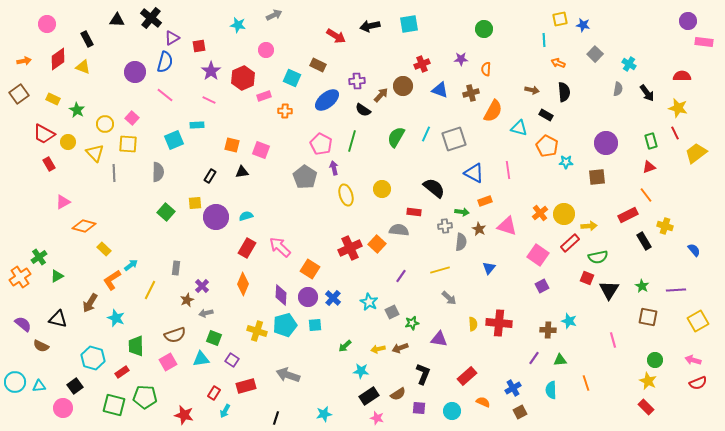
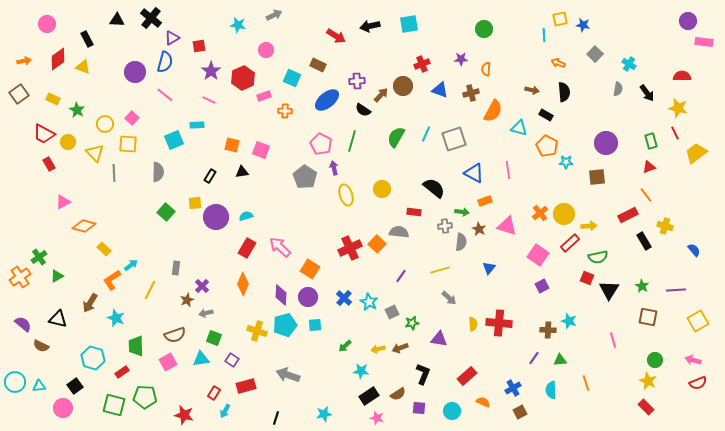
cyan line at (544, 40): moved 5 px up
gray semicircle at (399, 230): moved 2 px down
blue cross at (333, 298): moved 11 px right
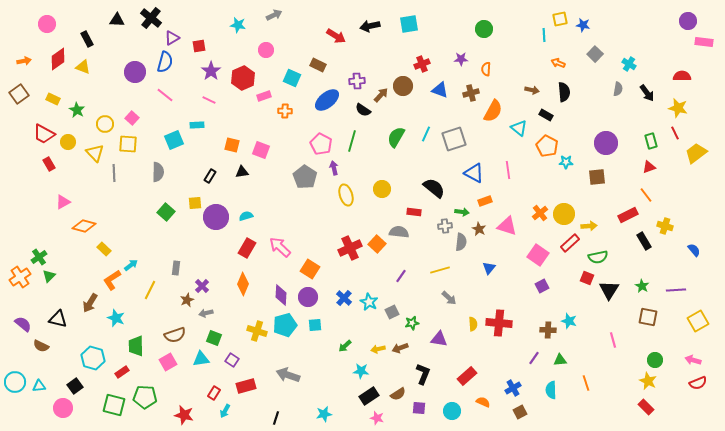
cyan triangle at (519, 128): rotated 24 degrees clockwise
green triangle at (57, 276): moved 8 px left; rotated 16 degrees counterclockwise
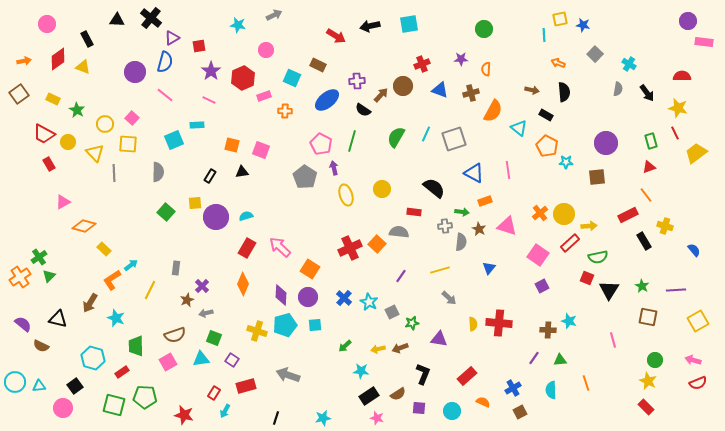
cyan star at (324, 414): moved 1 px left, 4 px down
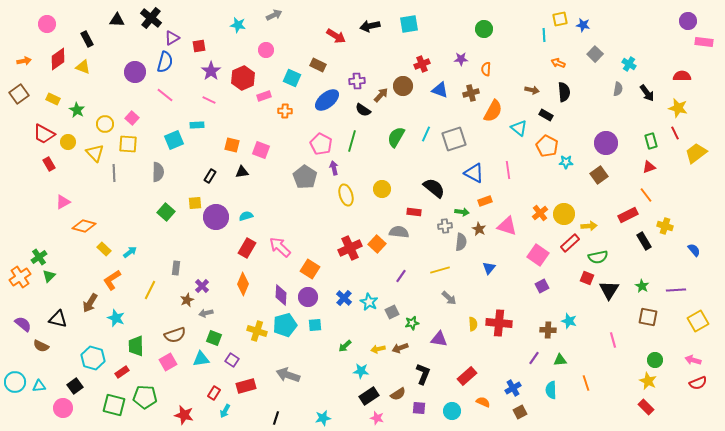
brown square at (597, 177): moved 2 px right, 2 px up; rotated 30 degrees counterclockwise
cyan arrow at (131, 265): moved 1 px left, 13 px up
